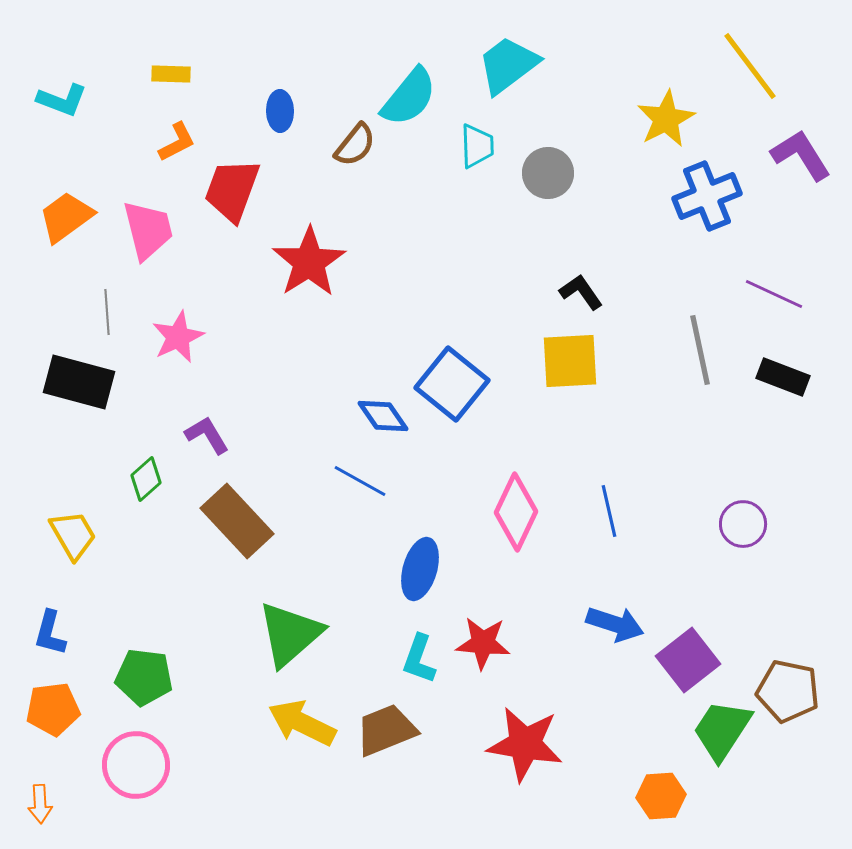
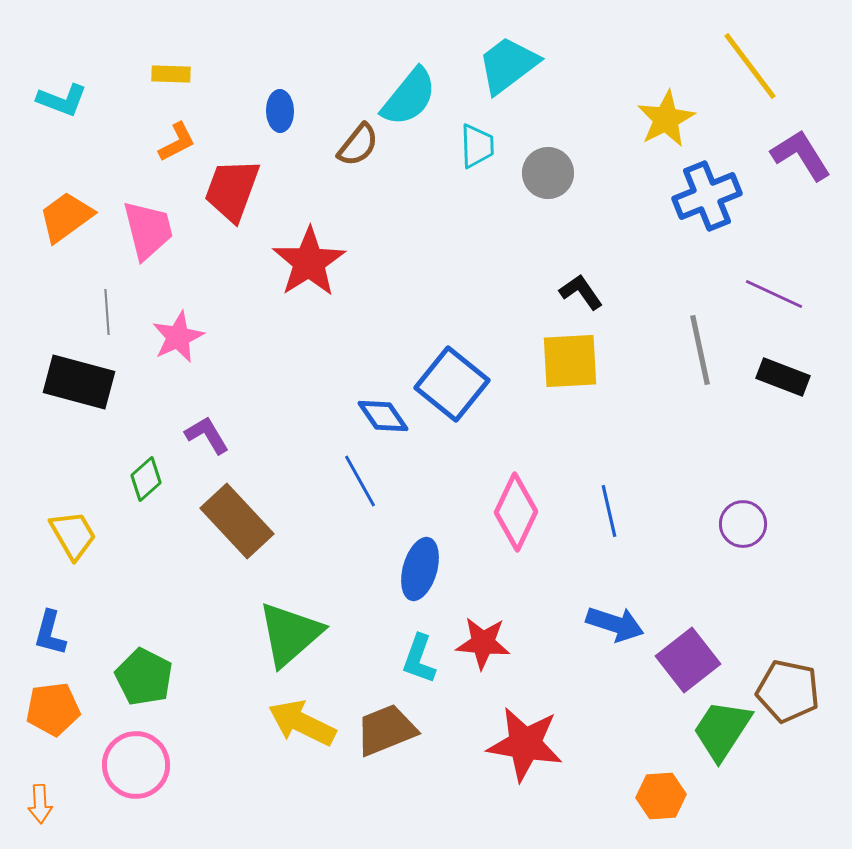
brown semicircle at (355, 145): moved 3 px right
blue line at (360, 481): rotated 32 degrees clockwise
green pentagon at (144, 677): rotated 20 degrees clockwise
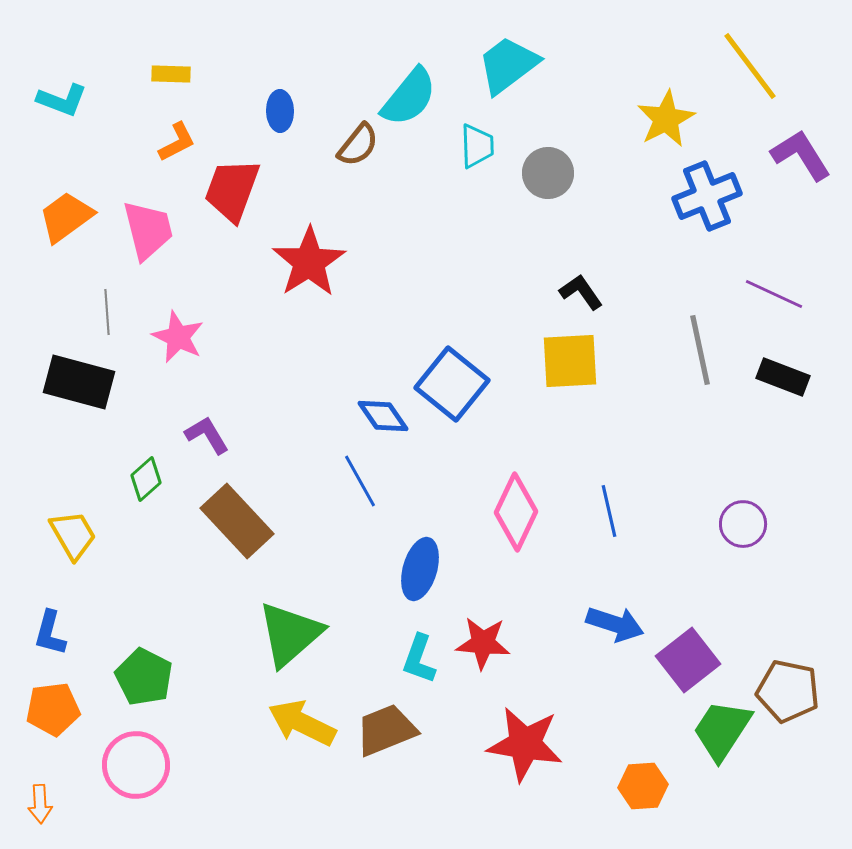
pink star at (178, 337): rotated 22 degrees counterclockwise
orange hexagon at (661, 796): moved 18 px left, 10 px up
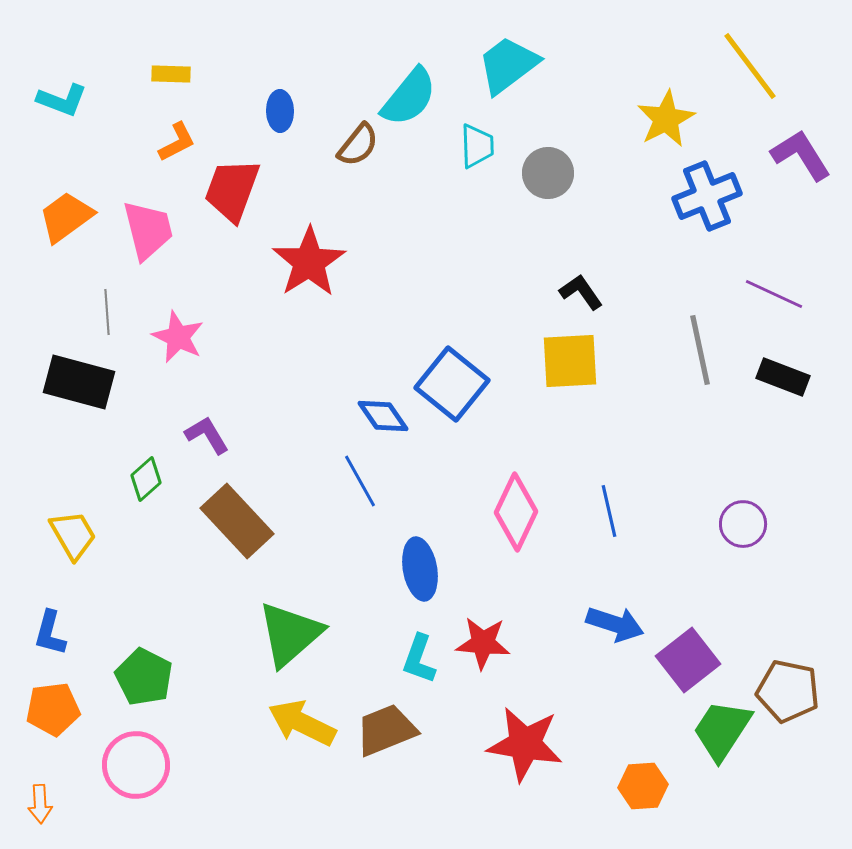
blue ellipse at (420, 569): rotated 26 degrees counterclockwise
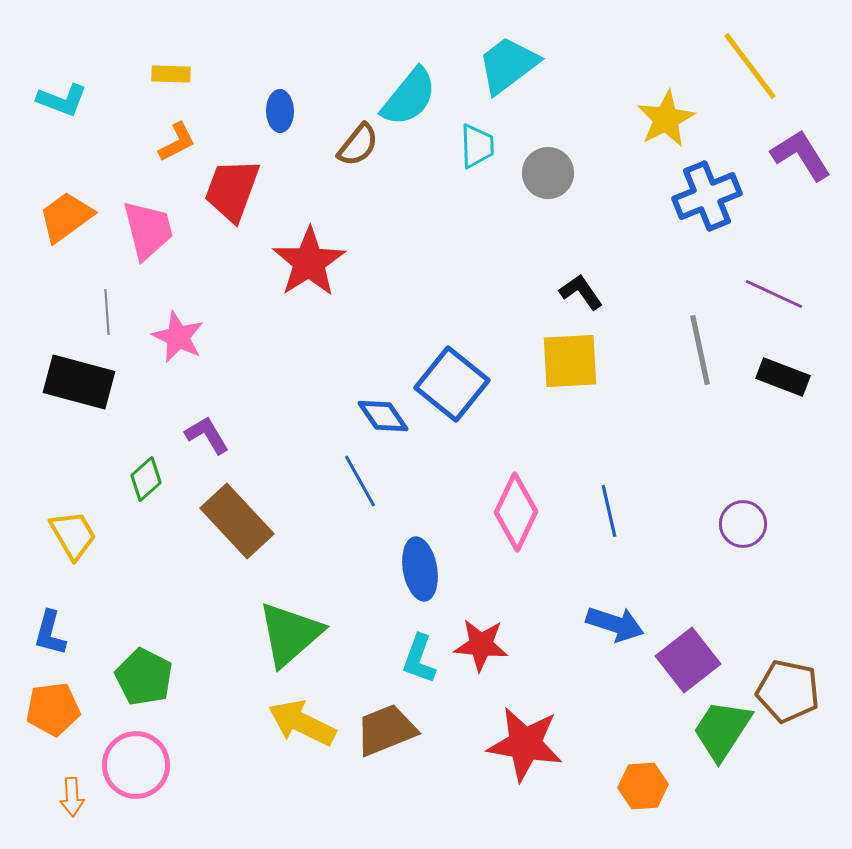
red star at (483, 643): moved 2 px left, 2 px down
orange arrow at (40, 804): moved 32 px right, 7 px up
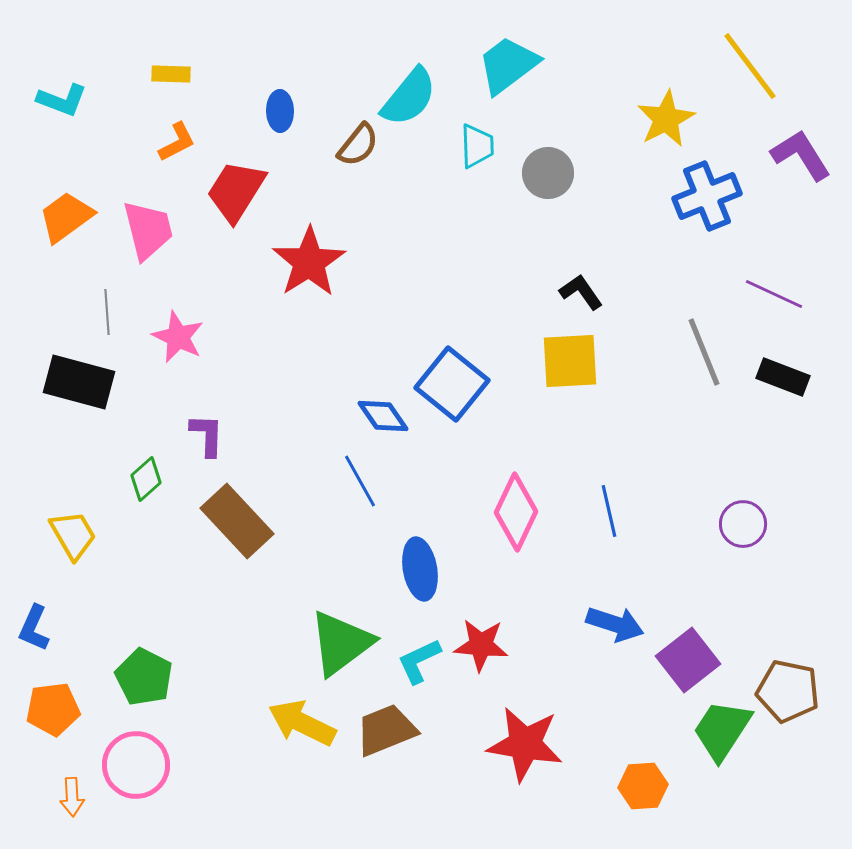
red trapezoid at (232, 190): moved 4 px right, 1 px down; rotated 12 degrees clockwise
gray line at (700, 350): moved 4 px right, 2 px down; rotated 10 degrees counterclockwise
purple L-shape at (207, 435): rotated 33 degrees clockwise
blue L-shape at (50, 633): moved 16 px left, 5 px up; rotated 9 degrees clockwise
green triangle at (290, 634): moved 51 px right, 9 px down; rotated 4 degrees clockwise
cyan L-shape at (419, 659): moved 2 px down; rotated 45 degrees clockwise
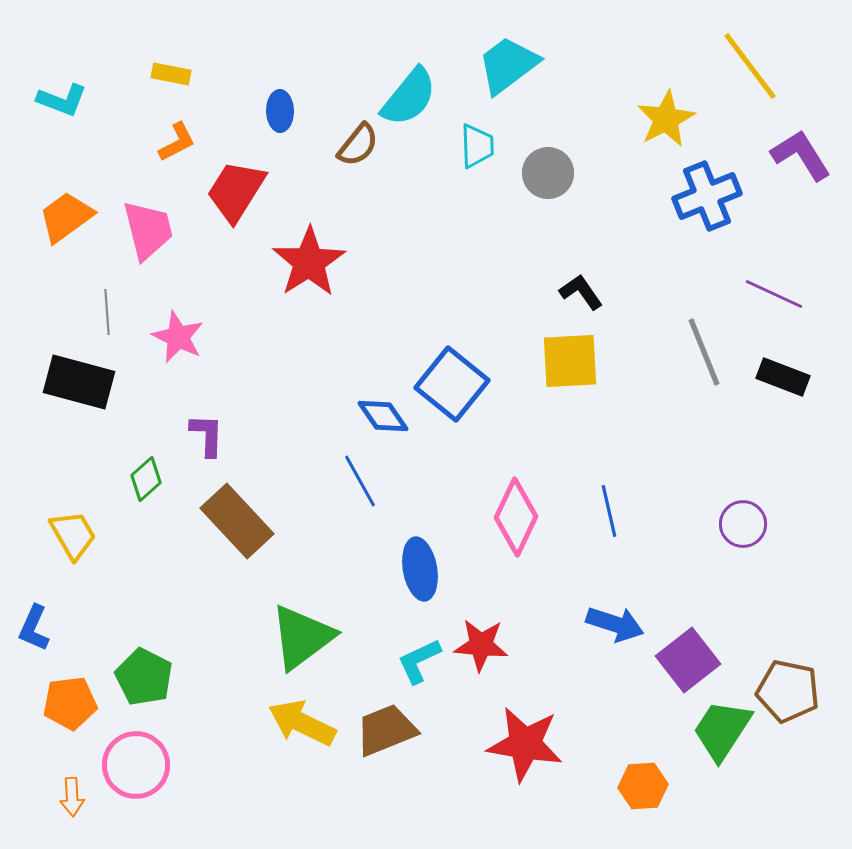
yellow rectangle at (171, 74): rotated 9 degrees clockwise
pink diamond at (516, 512): moved 5 px down
green triangle at (341, 643): moved 39 px left, 6 px up
orange pentagon at (53, 709): moved 17 px right, 6 px up
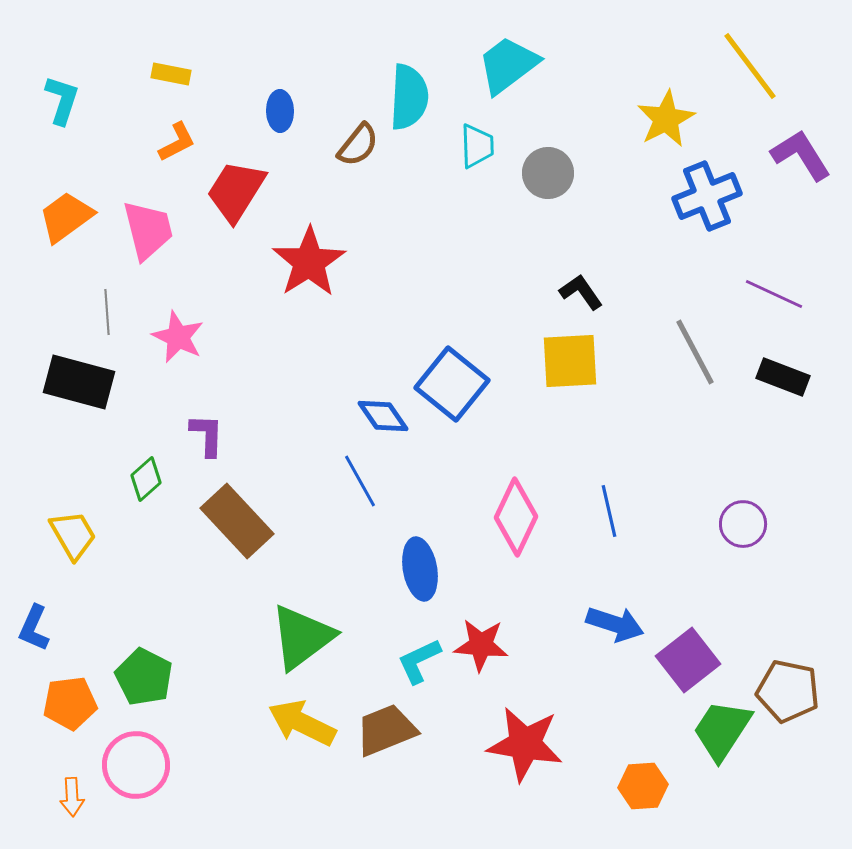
cyan semicircle at (409, 97): rotated 36 degrees counterclockwise
cyan L-shape at (62, 100): rotated 93 degrees counterclockwise
gray line at (704, 352): moved 9 px left; rotated 6 degrees counterclockwise
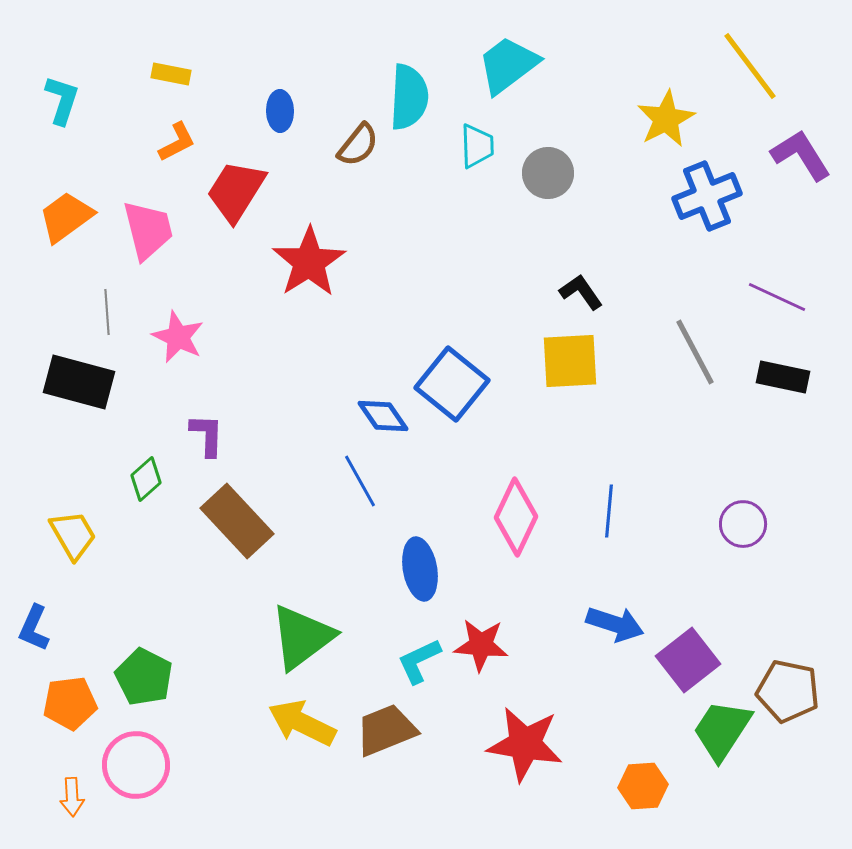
purple line at (774, 294): moved 3 px right, 3 px down
black rectangle at (783, 377): rotated 9 degrees counterclockwise
blue line at (609, 511): rotated 18 degrees clockwise
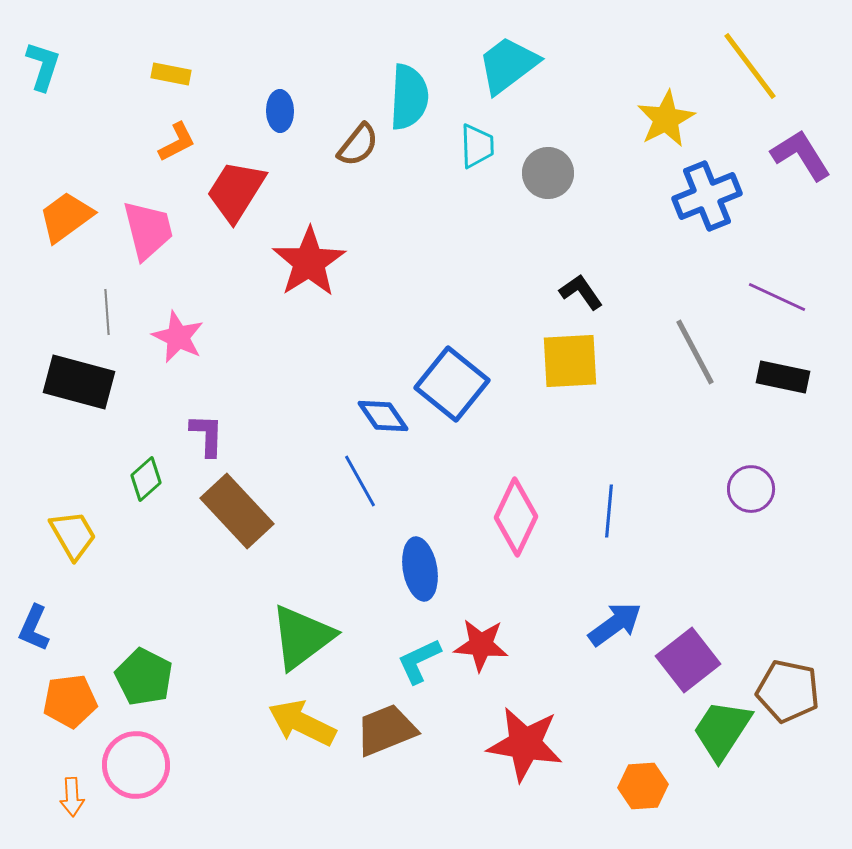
cyan L-shape at (62, 100): moved 19 px left, 34 px up
brown rectangle at (237, 521): moved 10 px up
purple circle at (743, 524): moved 8 px right, 35 px up
blue arrow at (615, 624): rotated 54 degrees counterclockwise
orange pentagon at (70, 703): moved 2 px up
